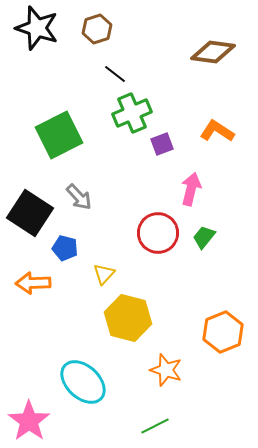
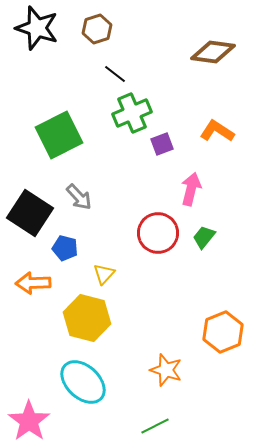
yellow hexagon: moved 41 px left
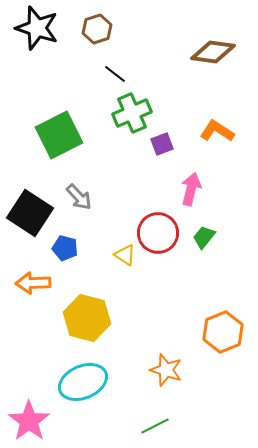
yellow triangle: moved 21 px right, 19 px up; rotated 40 degrees counterclockwise
cyan ellipse: rotated 66 degrees counterclockwise
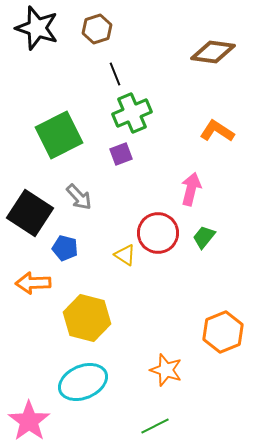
black line: rotated 30 degrees clockwise
purple square: moved 41 px left, 10 px down
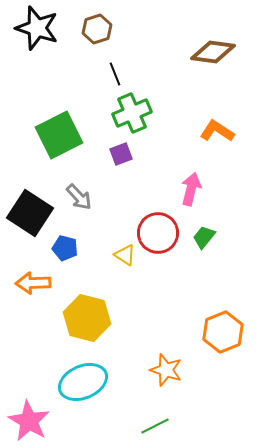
pink star: rotated 6 degrees counterclockwise
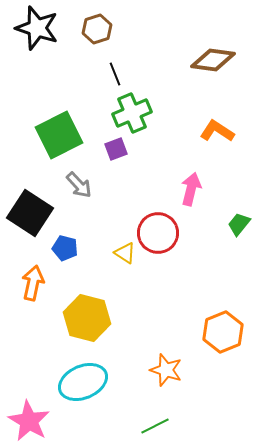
brown diamond: moved 8 px down
purple square: moved 5 px left, 5 px up
gray arrow: moved 12 px up
green trapezoid: moved 35 px right, 13 px up
yellow triangle: moved 2 px up
orange arrow: rotated 104 degrees clockwise
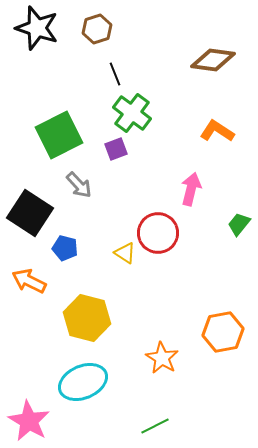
green cross: rotated 30 degrees counterclockwise
orange arrow: moved 4 px left, 2 px up; rotated 76 degrees counterclockwise
orange hexagon: rotated 12 degrees clockwise
orange star: moved 4 px left, 12 px up; rotated 12 degrees clockwise
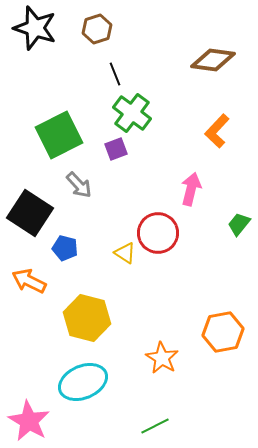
black star: moved 2 px left
orange L-shape: rotated 80 degrees counterclockwise
